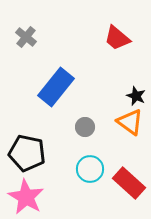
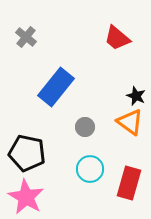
red rectangle: rotated 64 degrees clockwise
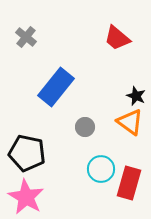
cyan circle: moved 11 px right
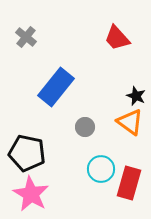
red trapezoid: rotated 8 degrees clockwise
pink star: moved 5 px right, 3 px up
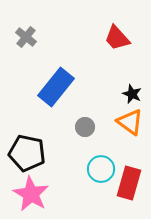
black star: moved 4 px left, 2 px up
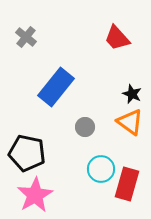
red rectangle: moved 2 px left, 1 px down
pink star: moved 4 px right, 1 px down; rotated 12 degrees clockwise
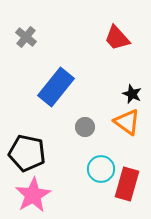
orange triangle: moved 3 px left
pink star: moved 2 px left
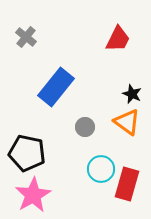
red trapezoid: moved 1 px right, 1 px down; rotated 112 degrees counterclockwise
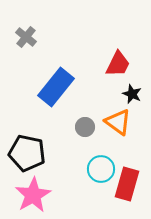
red trapezoid: moved 25 px down
orange triangle: moved 9 px left
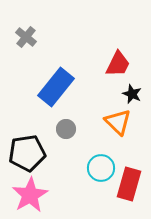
orange triangle: rotated 8 degrees clockwise
gray circle: moved 19 px left, 2 px down
black pentagon: rotated 21 degrees counterclockwise
cyan circle: moved 1 px up
red rectangle: moved 2 px right
pink star: moved 3 px left
